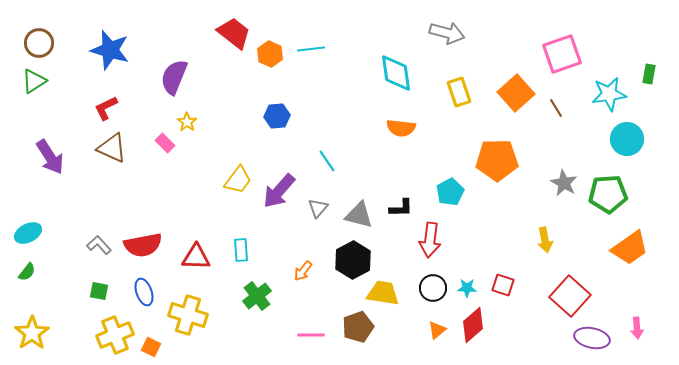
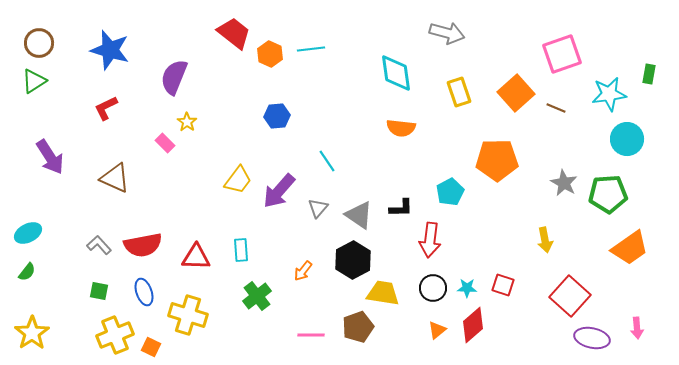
brown line at (556, 108): rotated 36 degrees counterclockwise
brown triangle at (112, 148): moved 3 px right, 30 px down
gray triangle at (359, 215): rotated 20 degrees clockwise
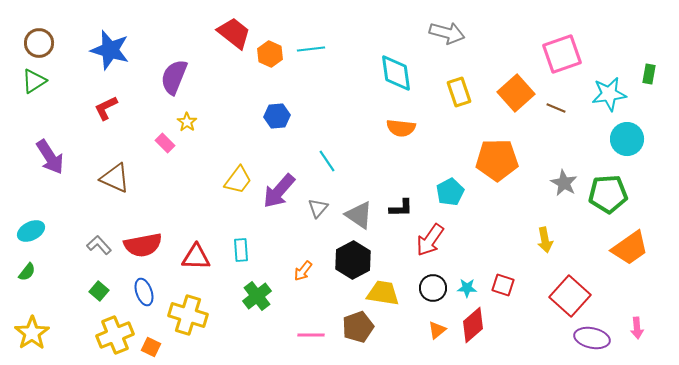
cyan ellipse at (28, 233): moved 3 px right, 2 px up
red arrow at (430, 240): rotated 28 degrees clockwise
green square at (99, 291): rotated 30 degrees clockwise
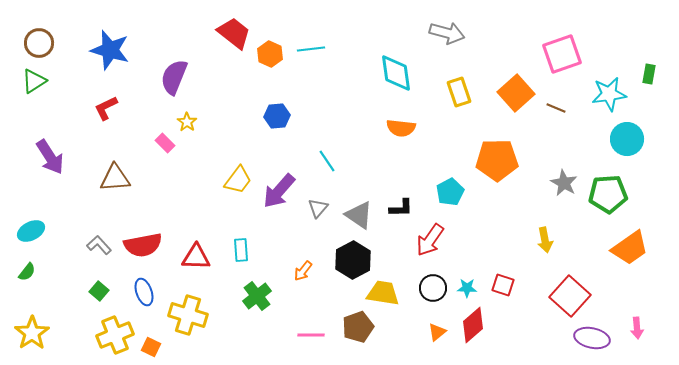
brown triangle at (115, 178): rotated 28 degrees counterclockwise
orange triangle at (437, 330): moved 2 px down
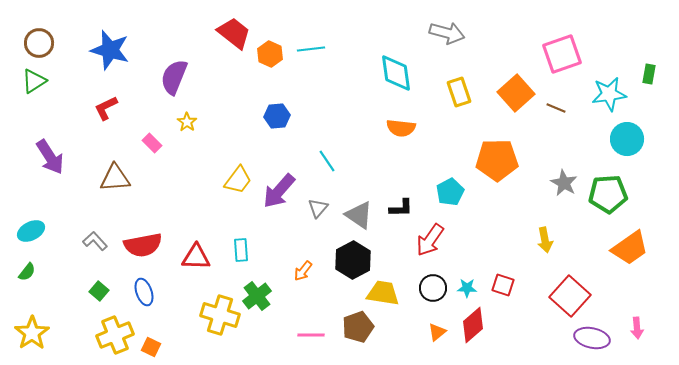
pink rectangle at (165, 143): moved 13 px left
gray L-shape at (99, 245): moved 4 px left, 4 px up
yellow cross at (188, 315): moved 32 px right
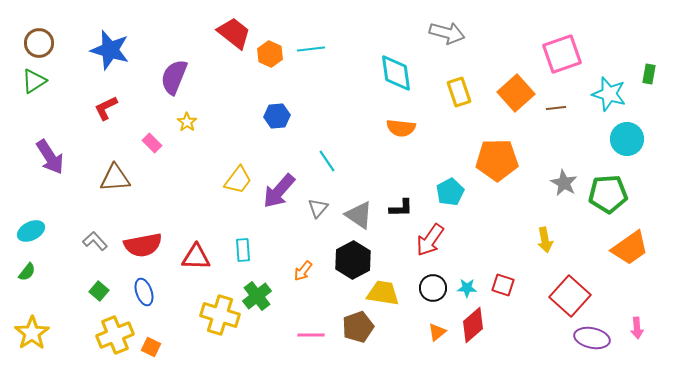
cyan star at (609, 94): rotated 24 degrees clockwise
brown line at (556, 108): rotated 30 degrees counterclockwise
cyan rectangle at (241, 250): moved 2 px right
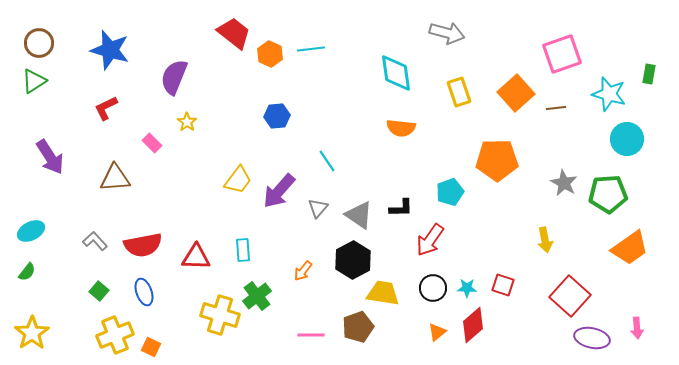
cyan pentagon at (450, 192): rotated 8 degrees clockwise
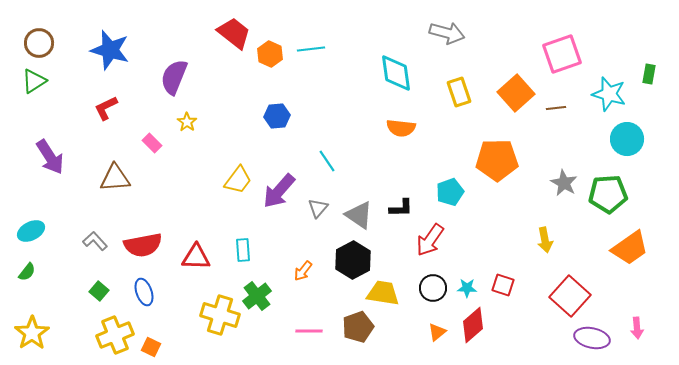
pink line at (311, 335): moved 2 px left, 4 px up
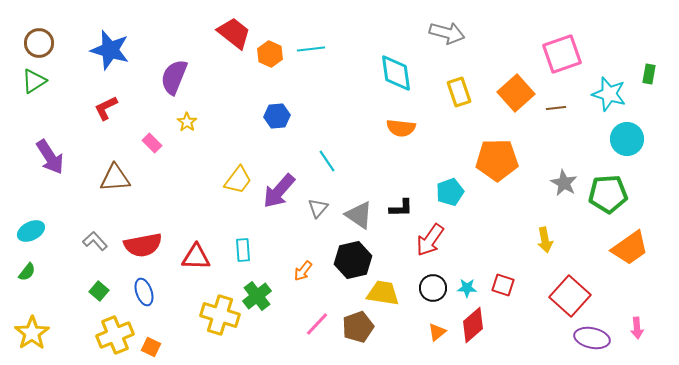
black hexagon at (353, 260): rotated 15 degrees clockwise
pink line at (309, 331): moved 8 px right, 7 px up; rotated 48 degrees counterclockwise
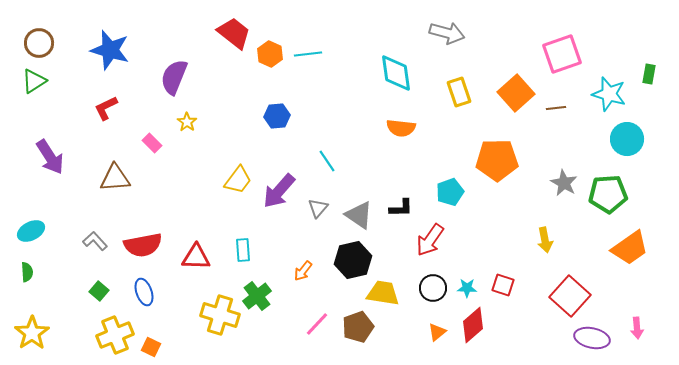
cyan line at (311, 49): moved 3 px left, 5 px down
green semicircle at (27, 272): rotated 42 degrees counterclockwise
